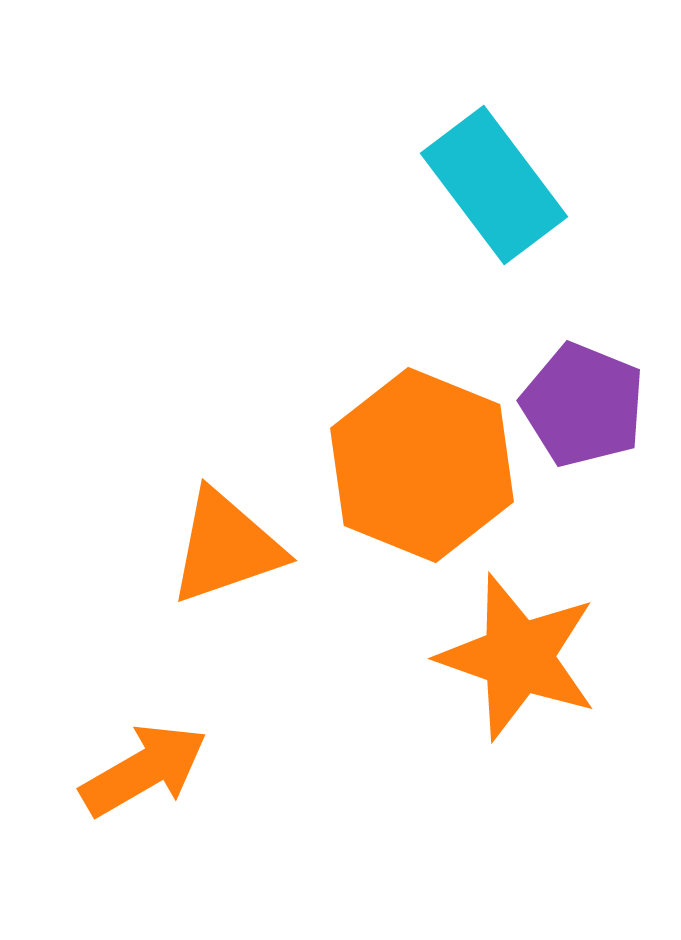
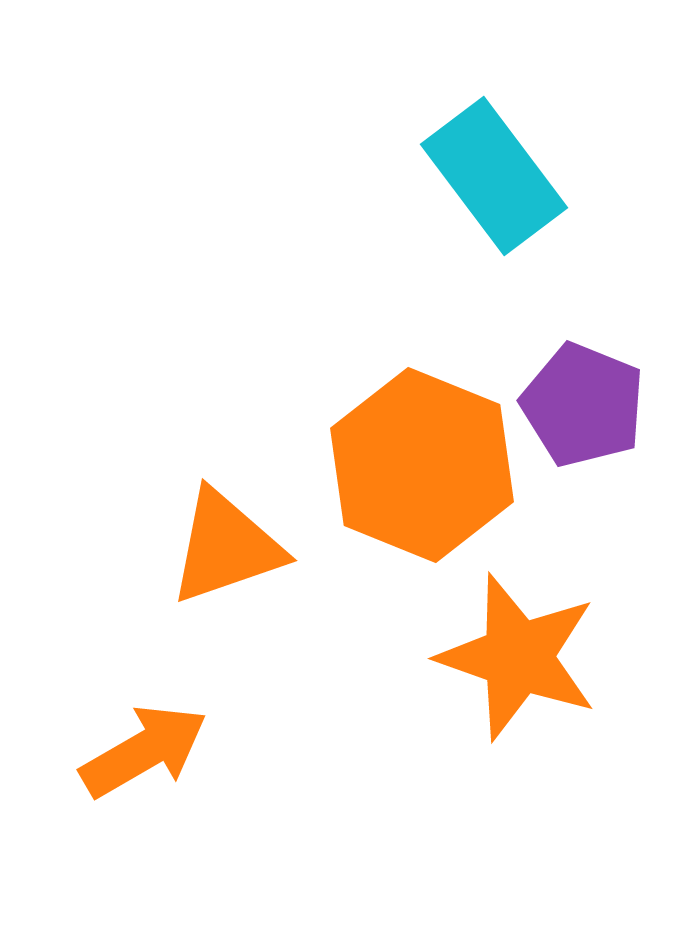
cyan rectangle: moved 9 px up
orange arrow: moved 19 px up
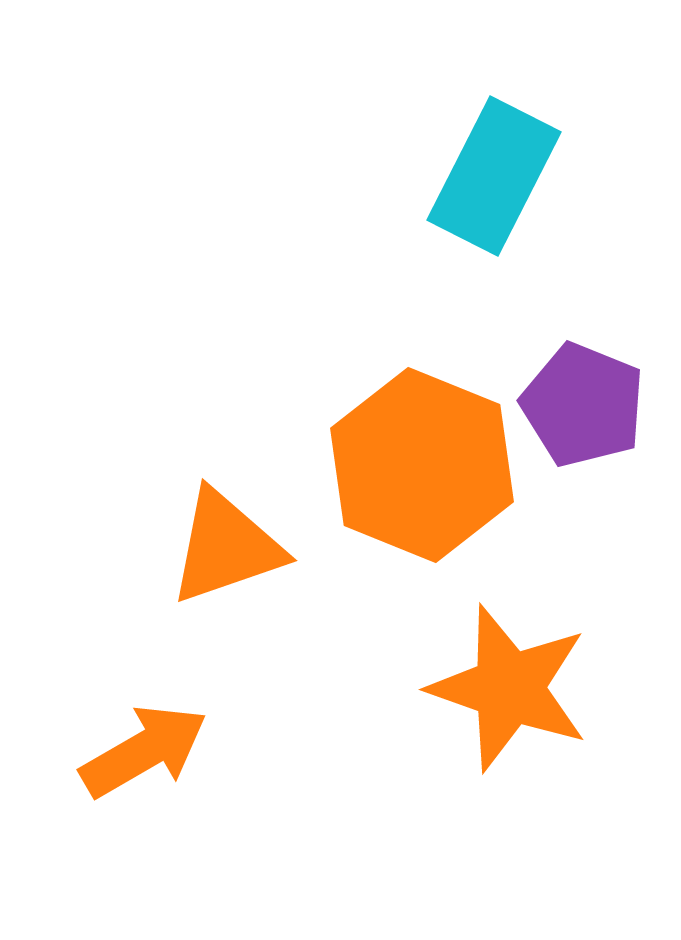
cyan rectangle: rotated 64 degrees clockwise
orange star: moved 9 px left, 31 px down
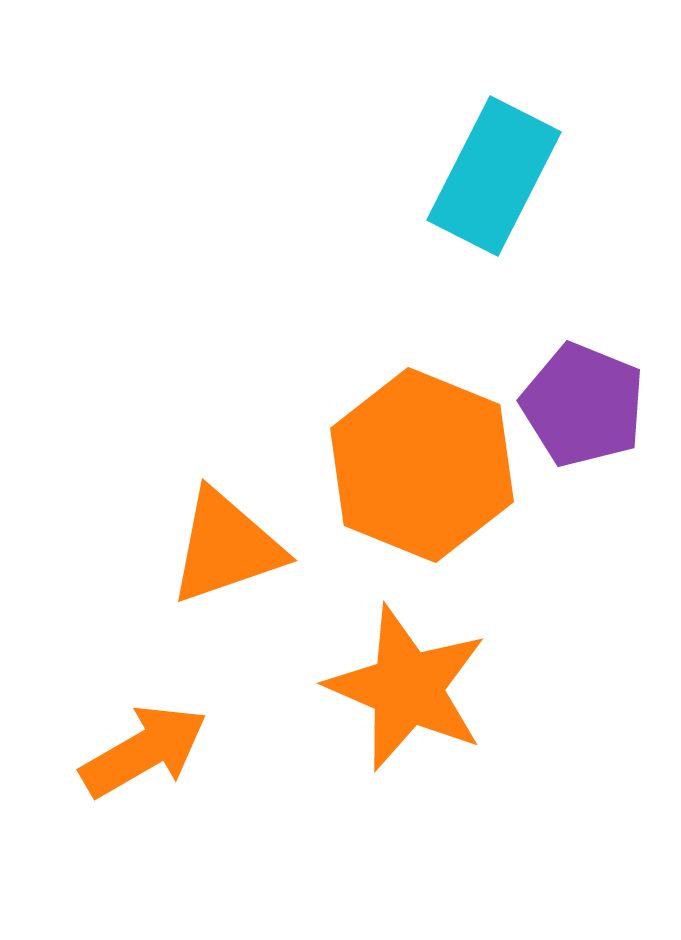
orange star: moved 102 px left; rotated 4 degrees clockwise
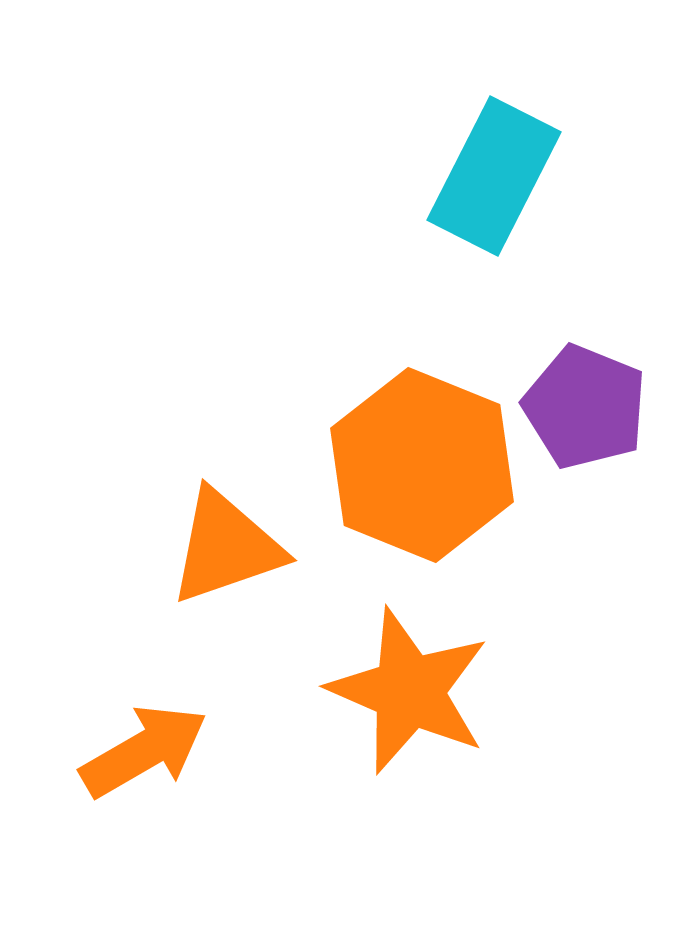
purple pentagon: moved 2 px right, 2 px down
orange star: moved 2 px right, 3 px down
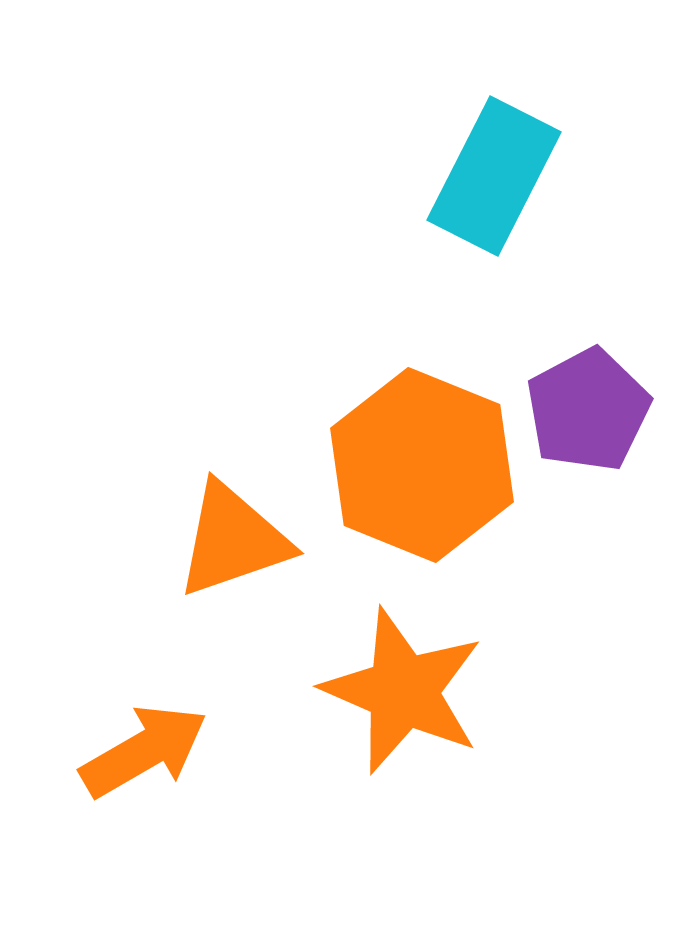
purple pentagon: moved 3 px right, 3 px down; rotated 22 degrees clockwise
orange triangle: moved 7 px right, 7 px up
orange star: moved 6 px left
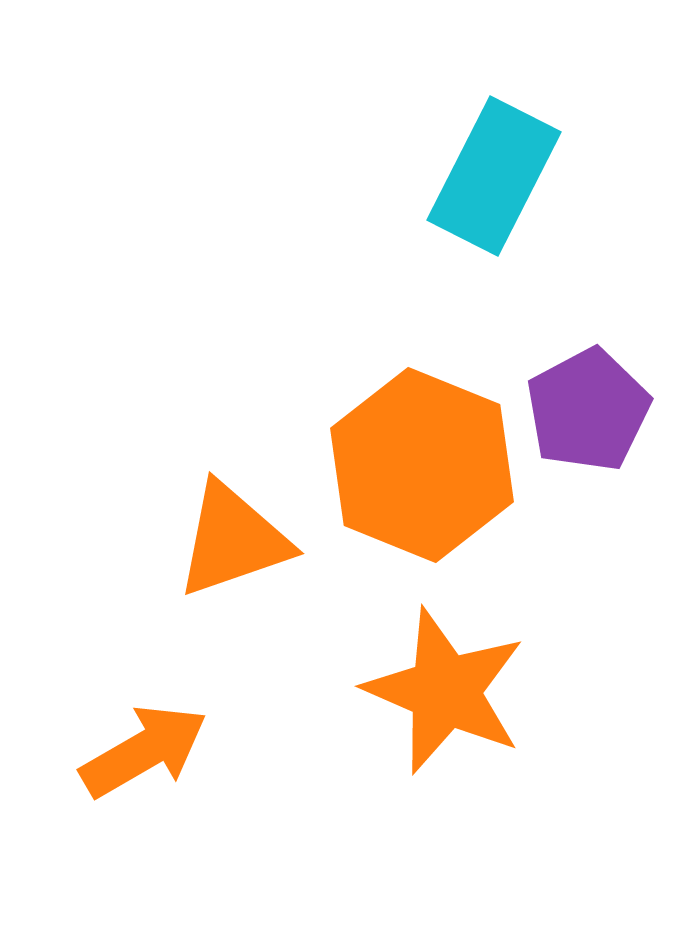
orange star: moved 42 px right
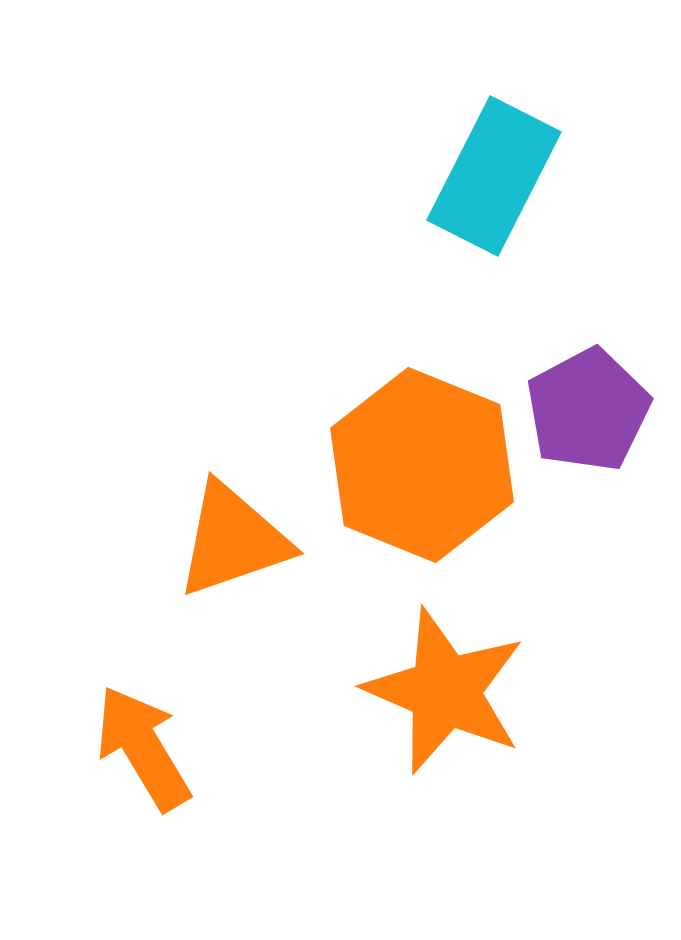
orange arrow: moved 1 px left, 3 px up; rotated 91 degrees counterclockwise
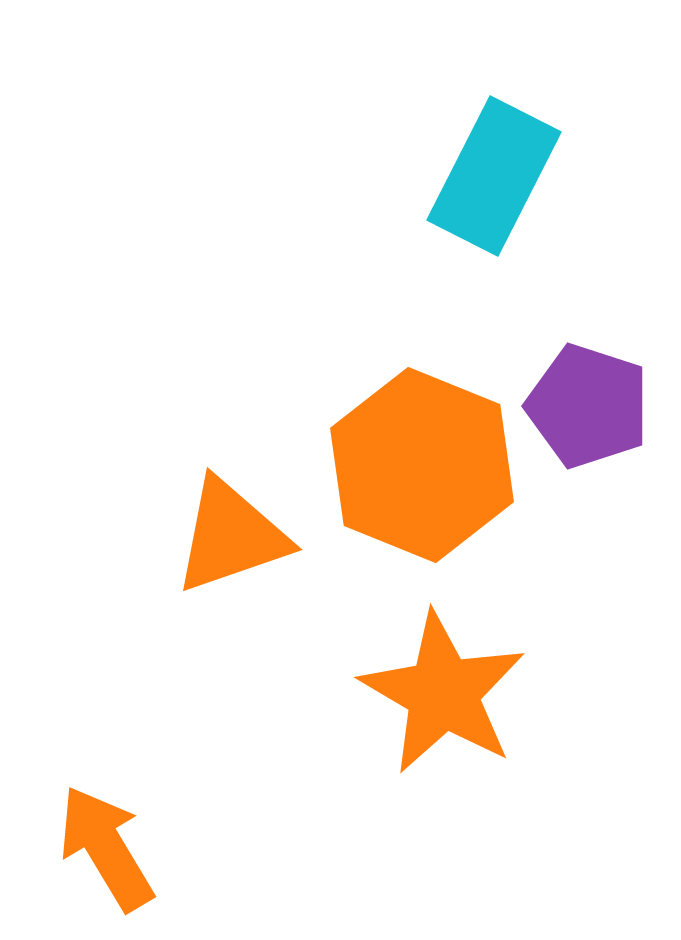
purple pentagon: moved 4 px up; rotated 26 degrees counterclockwise
orange triangle: moved 2 px left, 4 px up
orange star: moved 2 px left, 2 px down; rotated 7 degrees clockwise
orange arrow: moved 37 px left, 100 px down
